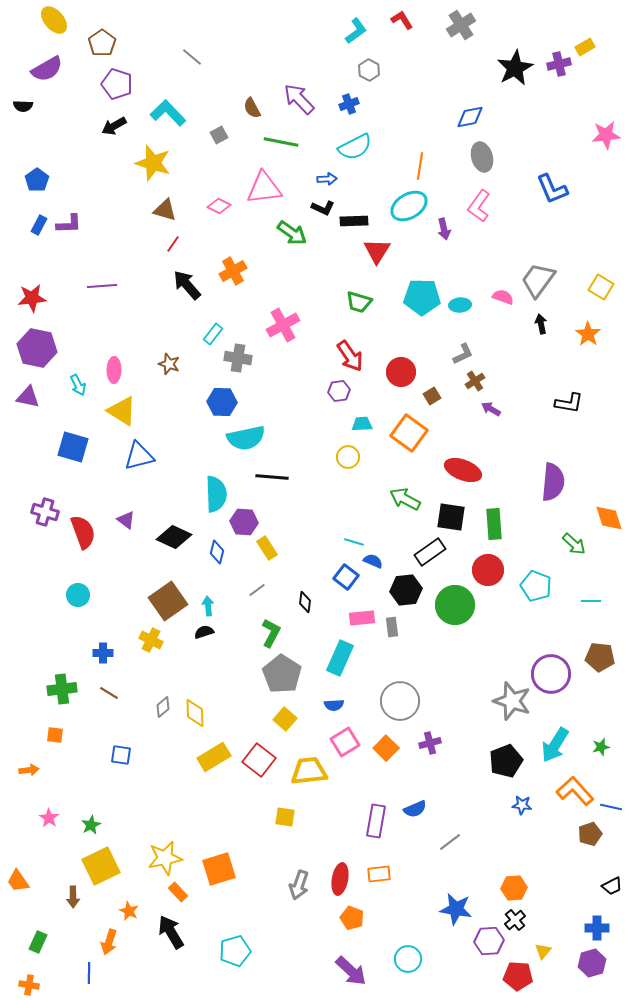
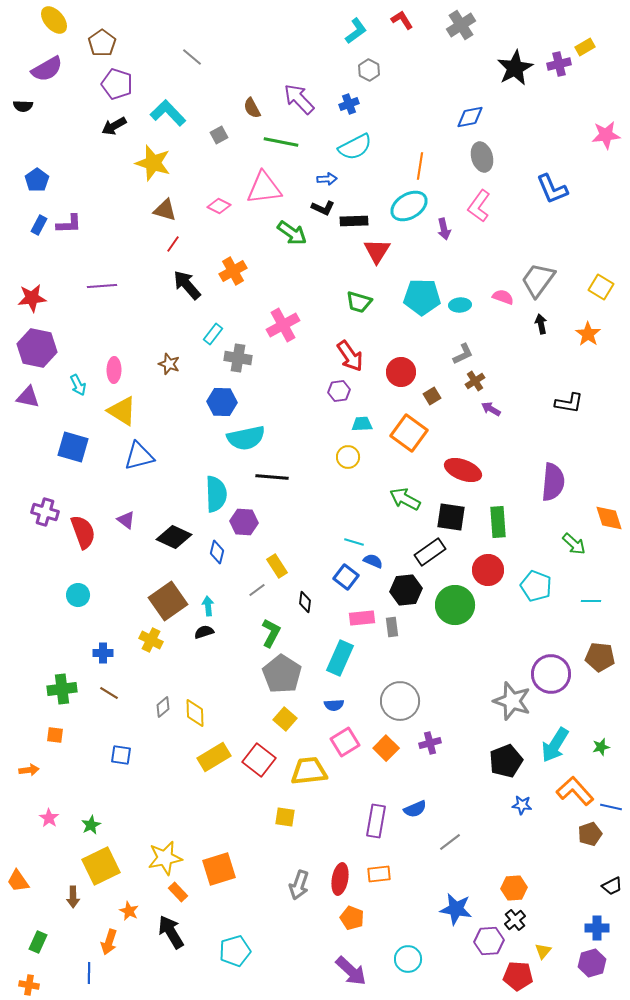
green rectangle at (494, 524): moved 4 px right, 2 px up
yellow rectangle at (267, 548): moved 10 px right, 18 px down
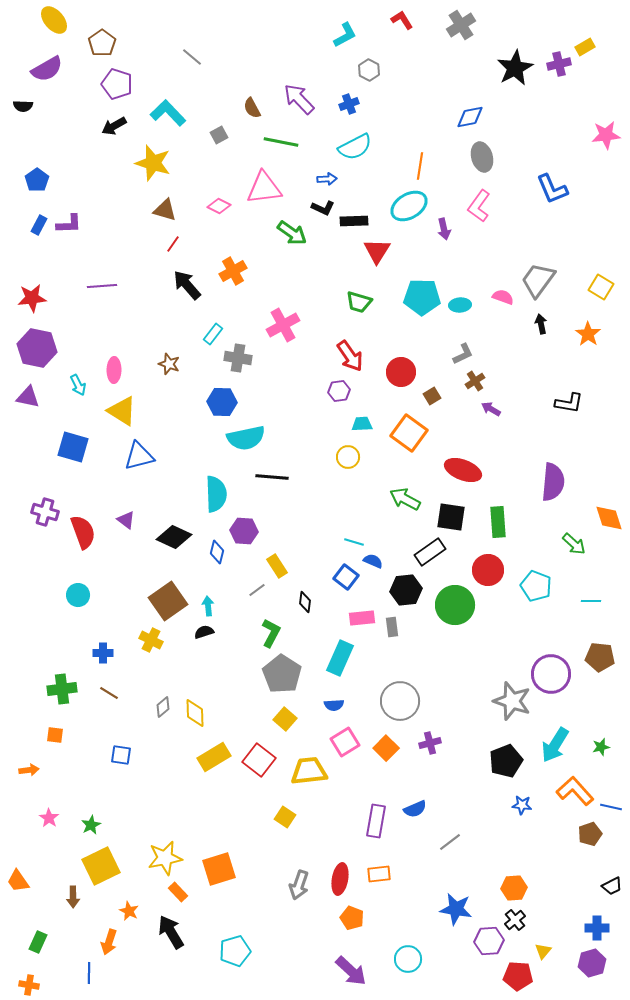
cyan L-shape at (356, 31): moved 11 px left, 4 px down; rotated 8 degrees clockwise
purple hexagon at (244, 522): moved 9 px down
yellow square at (285, 817): rotated 25 degrees clockwise
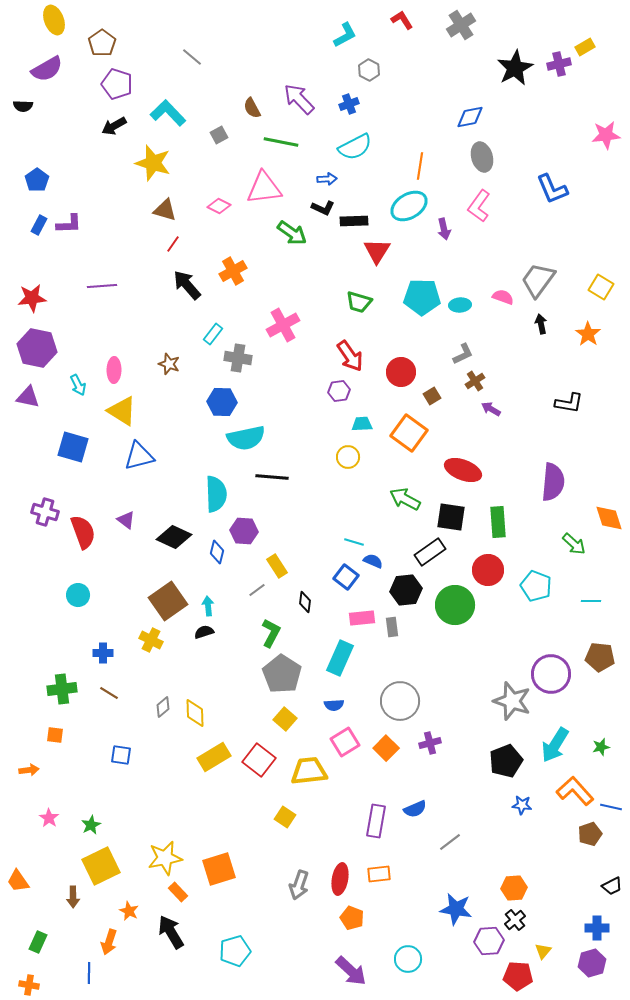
yellow ellipse at (54, 20): rotated 20 degrees clockwise
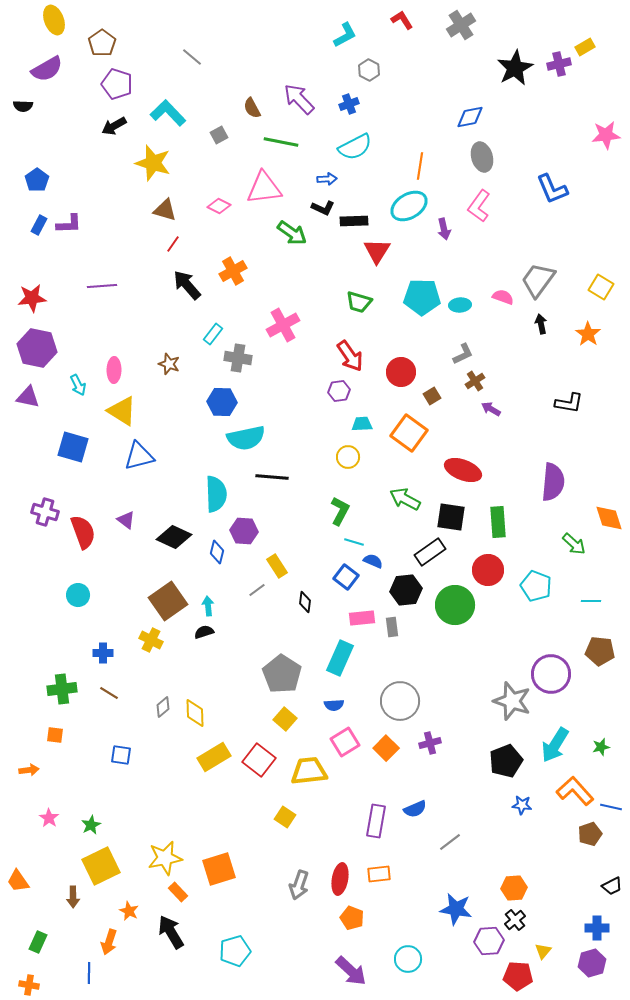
green L-shape at (271, 633): moved 69 px right, 122 px up
brown pentagon at (600, 657): moved 6 px up
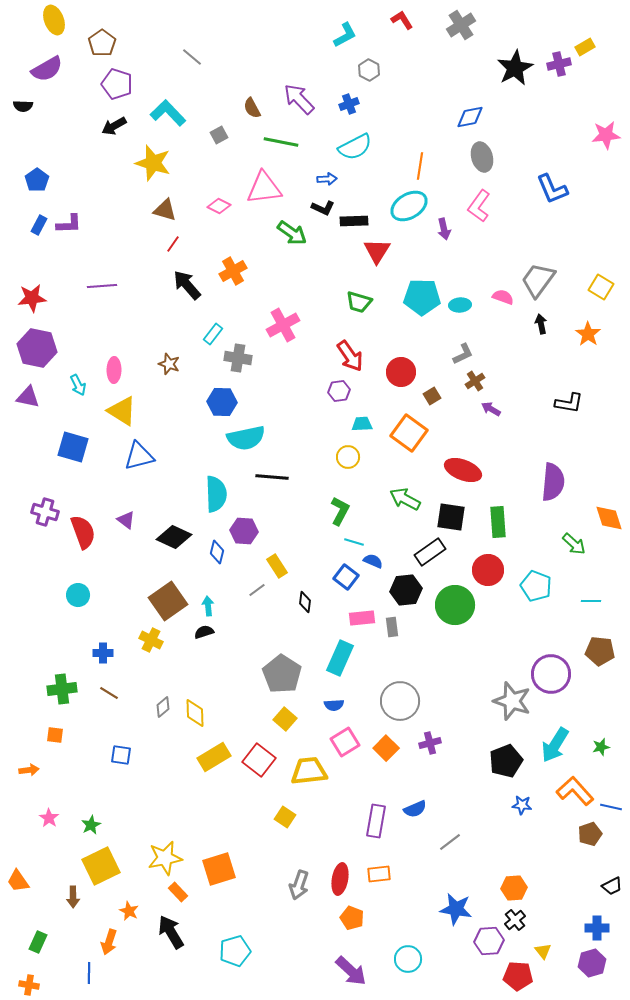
yellow triangle at (543, 951): rotated 18 degrees counterclockwise
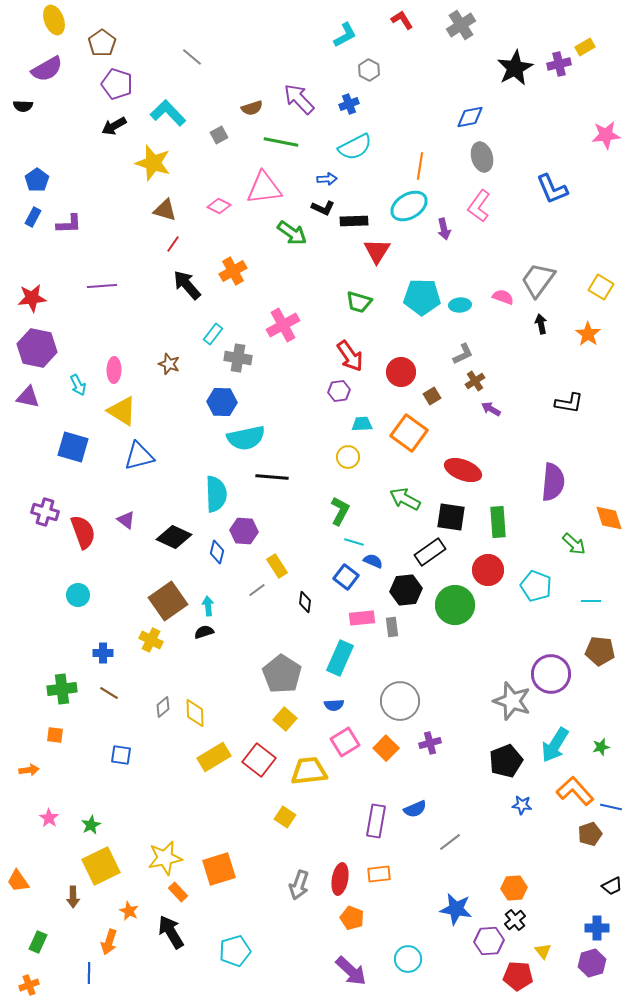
brown semicircle at (252, 108): rotated 80 degrees counterclockwise
blue rectangle at (39, 225): moved 6 px left, 8 px up
orange cross at (29, 985): rotated 30 degrees counterclockwise
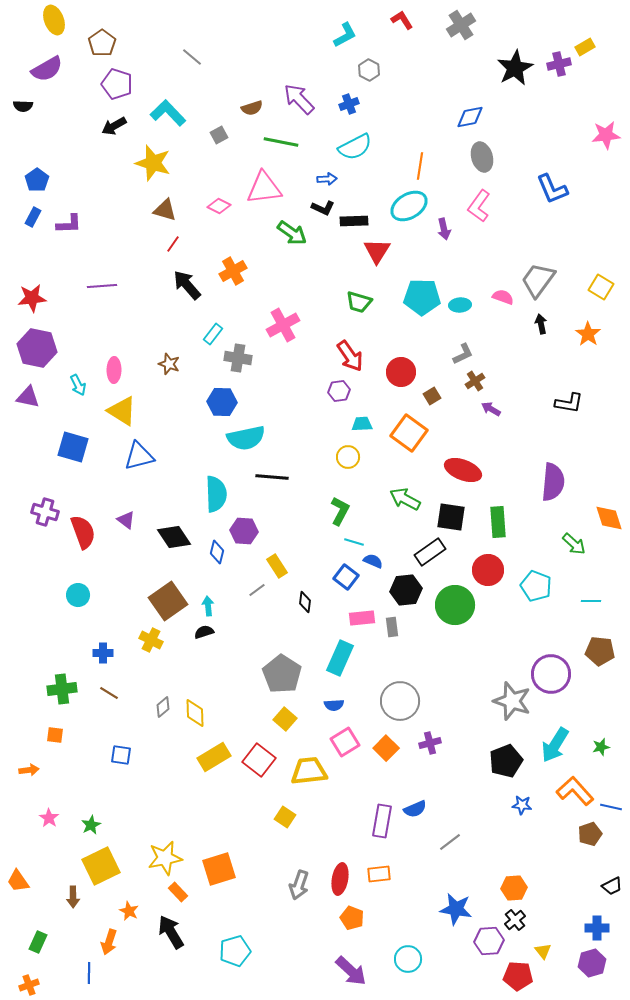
black diamond at (174, 537): rotated 32 degrees clockwise
purple rectangle at (376, 821): moved 6 px right
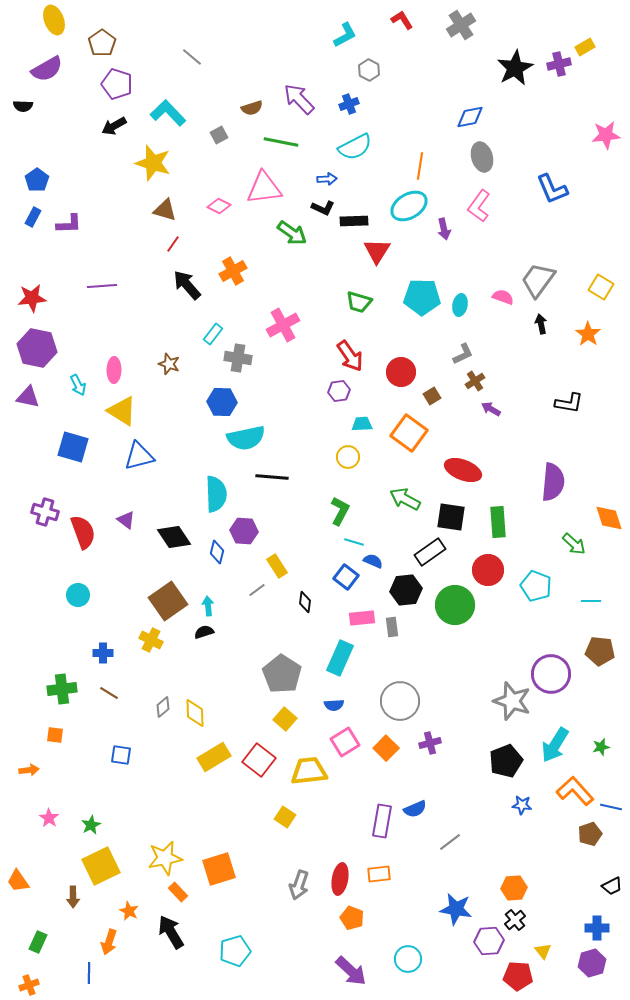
cyan ellipse at (460, 305): rotated 75 degrees counterclockwise
